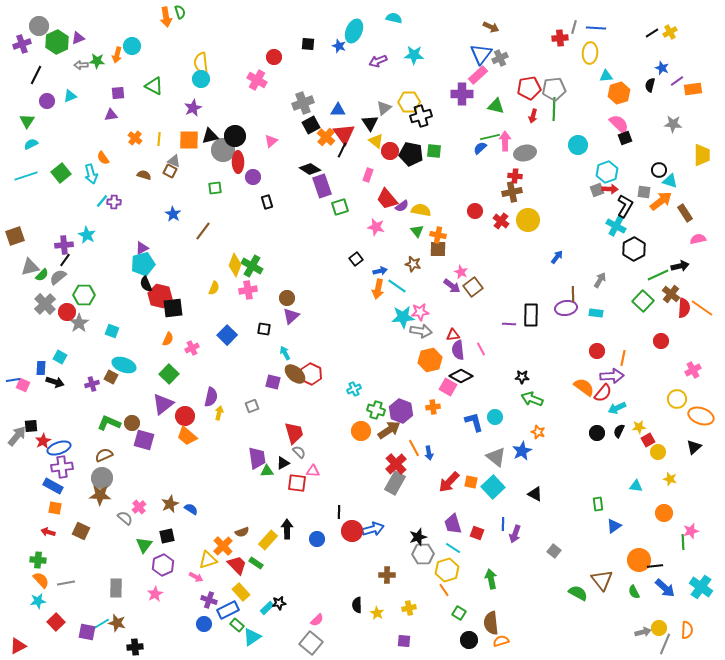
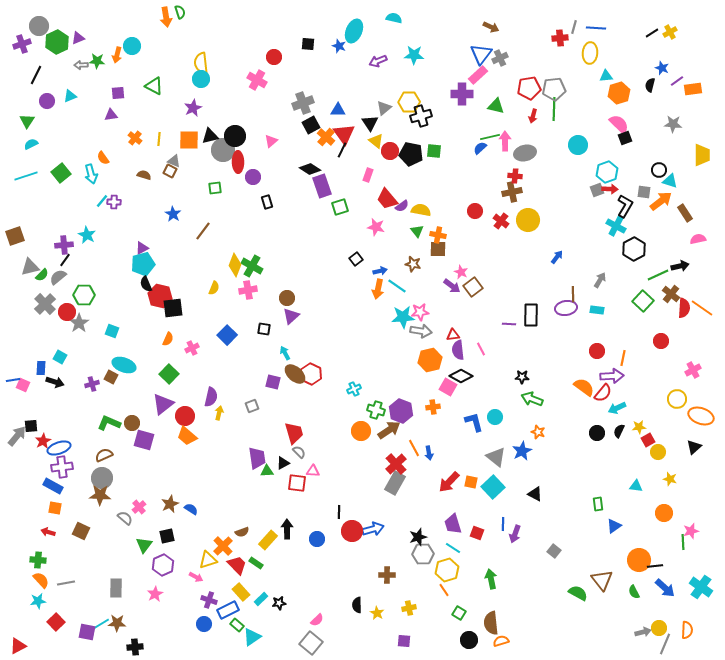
cyan rectangle at (596, 313): moved 1 px right, 3 px up
cyan rectangle at (267, 608): moved 6 px left, 9 px up
brown star at (117, 623): rotated 12 degrees counterclockwise
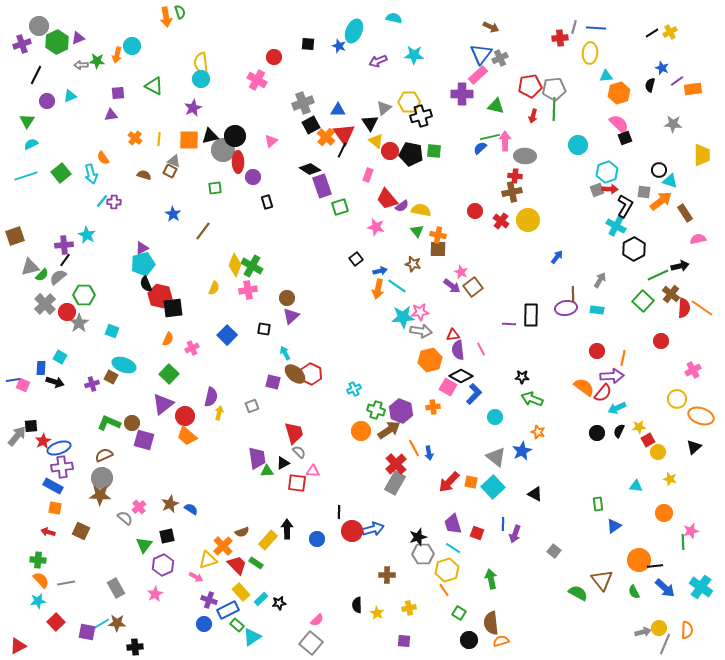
red pentagon at (529, 88): moved 1 px right, 2 px up
gray ellipse at (525, 153): moved 3 px down; rotated 15 degrees clockwise
blue L-shape at (474, 422): moved 28 px up; rotated 60 degrees clockwise
gray rectangle at (116, 588): rotated 30 degrees counterclockwise
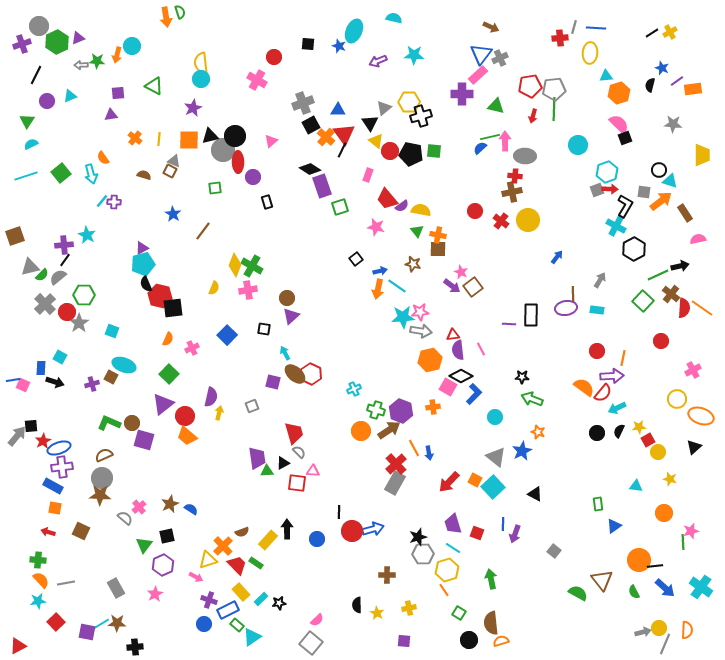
orange square at (471, 482): moved 4 px right, 2 px up; rotated 16 degrees clockwise
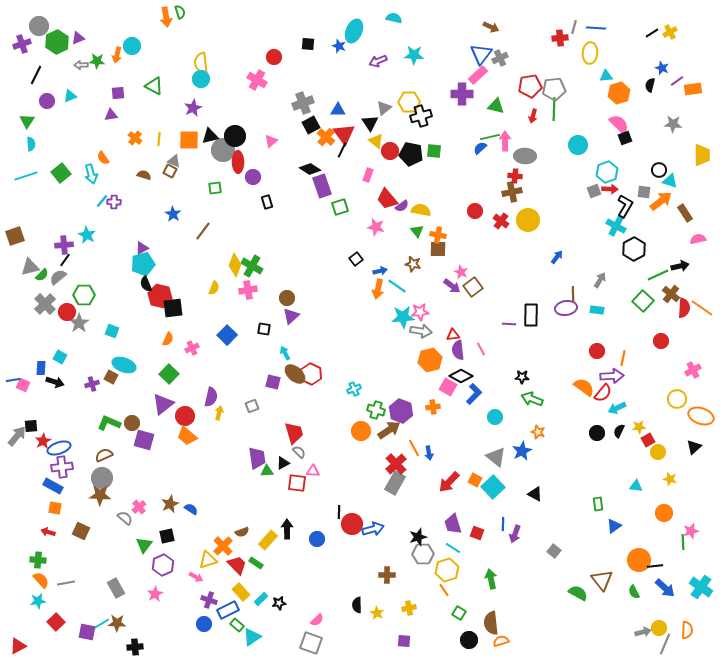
cyan semicircle at (31, 144): rotated 112 degrees clockwise
gray square at (597, 190): moved 3 px left, 1 px down
red circle at (352, 531): moved 7 px up
gray square at (311, 643): rotated 20 degrees counterclockwise
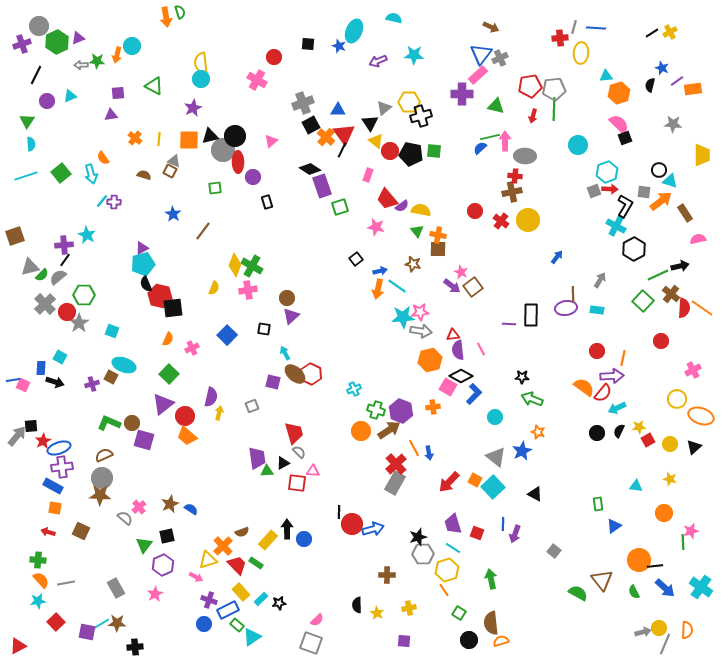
yellow ellipse at (590, 53): moved 9 px left
yellow circle at (658, 452): moved 12 px right, 8 px up
blue circle at (317, 539): moved 13 px left
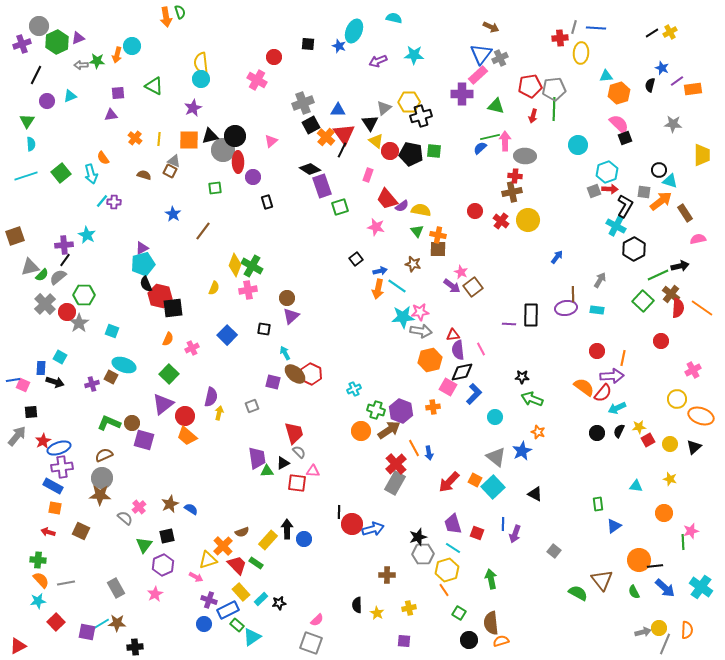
red semicircle at (684, 308): moved 6 px left
black diamond at (461, 376): moved 1 px right, 4 px up; rotated 40 degrees counterclockwise
black square at (31, 426): moved 14 px up
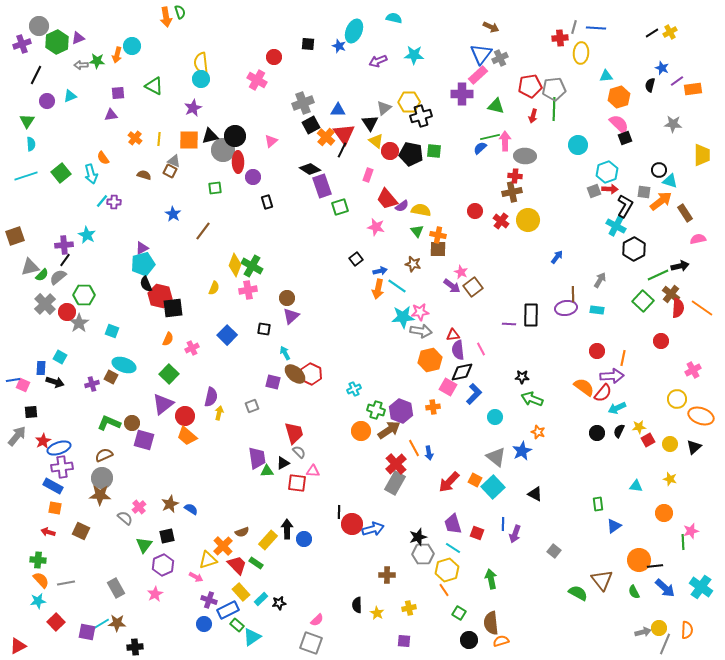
orange hexagon at (619, 93): moved 4 px down
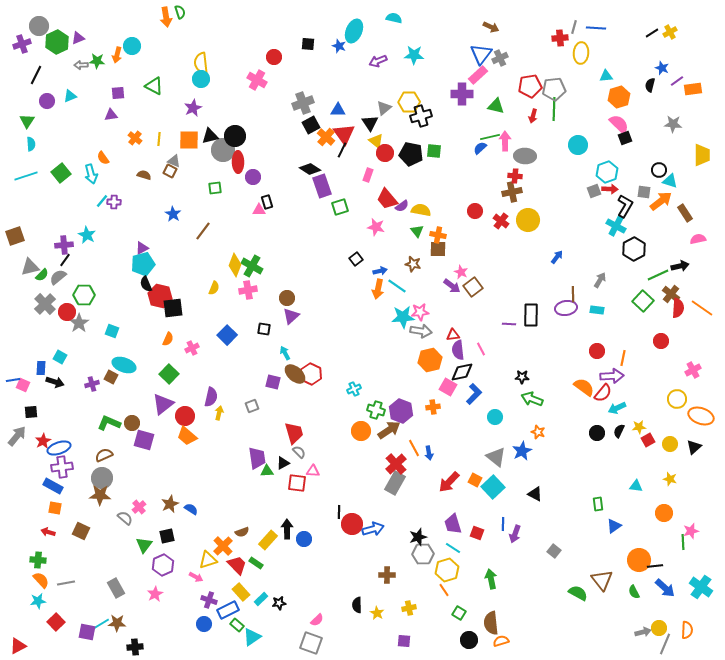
pink triangle at (271, 141): moved 12 px left, 69 px down; rotated 40 degrees clockwise
red circle at (390, 151): moved 5 px left, 2 px down
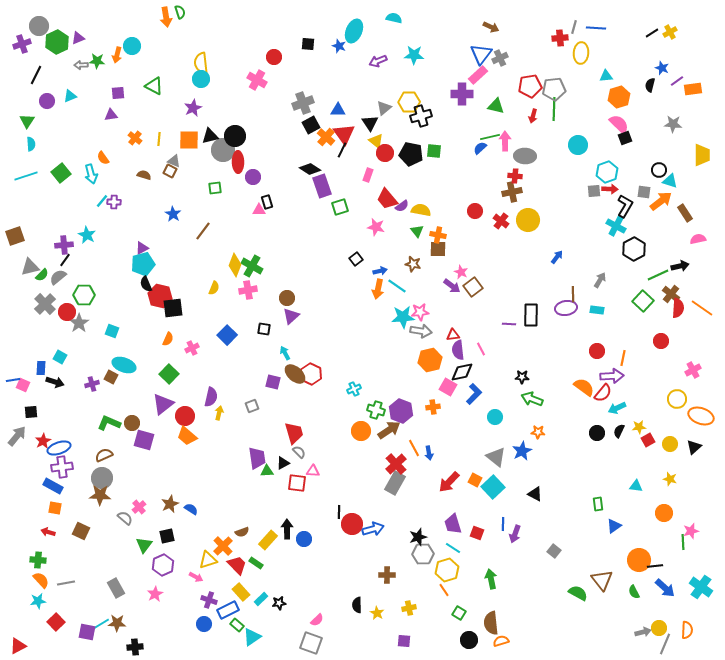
gray square at (594, 191): rotated 16 degrees clockwise
orange star at (538, 432): rotated 16 degrees counterclockwise
